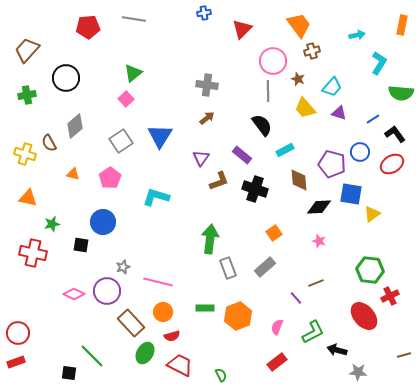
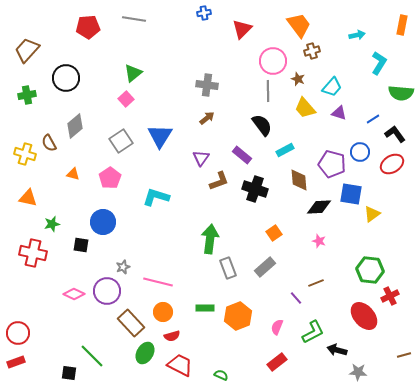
green semicircle at (221, 375): rotated 40 degrees counterclockwise
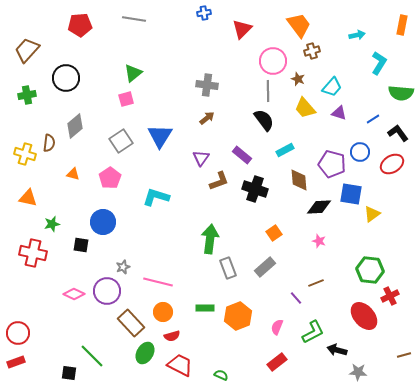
red pentagon at (88, 27): moved 8 px left, 2 px up
pink square at (126, 99): rotated 28 degrees clockwise
black semicircle at (262, 125): moved 2 px right, 5 px up
black L-shape at (395, 134): moved 3 px right, 1 px up
brown semicircle at (49, 143): rotated 144 degrees counterclockwise
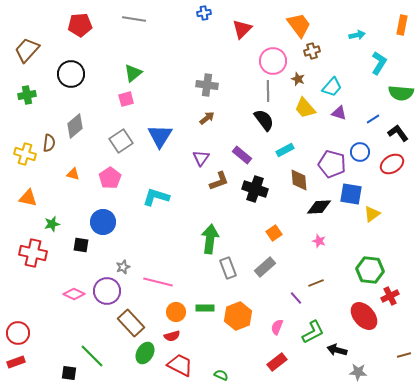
black circle at (66, 78): moved 5 px right, 4 px up
orange circle at (163, 312): moved 13 px right
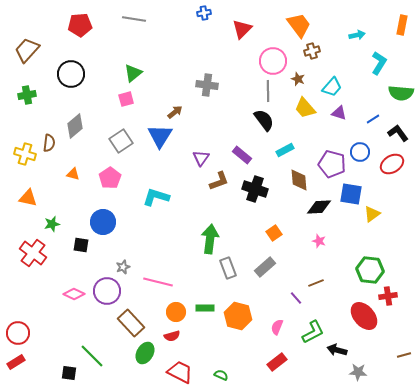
brown arrow at (207, 118): moved 32 px left, 6 px up
red cross at (33, 253): rotated 24 degrees clockwise
red cross at (390, 296): moved 2 px left; rotated 18 degrees clockwise
orange hexagon at (238, 316): rotated 24 degrees counterclockwise
red rectangle at (16, 362): rotated 12 degrees counterclockwise
red trapezoid at (180, 365): moved 7 px down
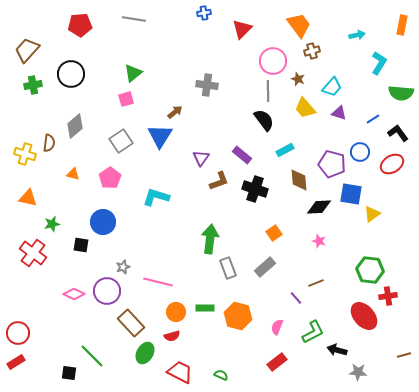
green cross at (27, 95): moved 6 px right, 10 px up
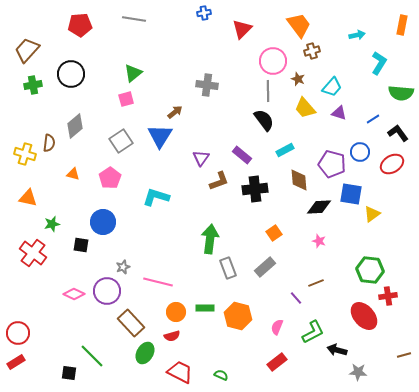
black cross at (255, 189): rotated 25 degrees counterclockwise
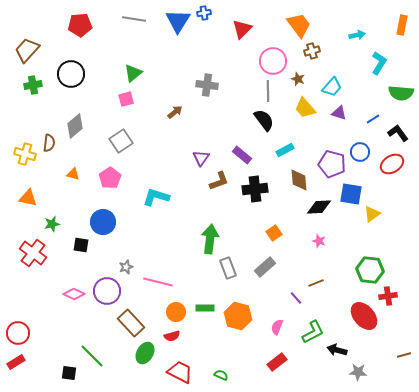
blue triangle at (160, 136): moved 18 px right, 115 px up
gray star at (123, 267): moved 3 px right
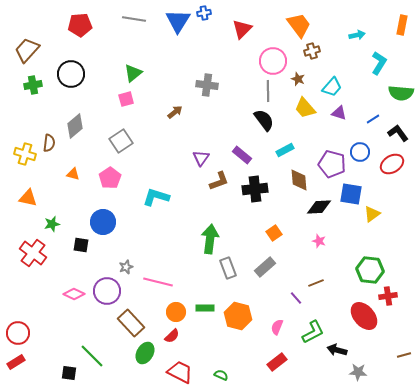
red semicircle at (172, 336): rotated 28 degrees counterclockwise
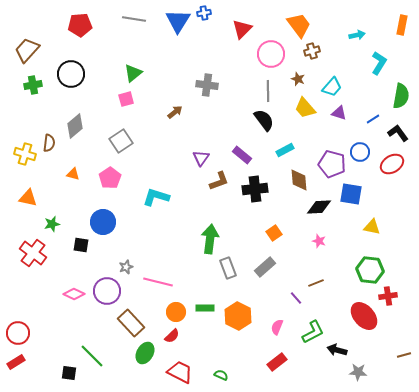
pink circle at (273, 61): moved 2 px left, 7 px up
green semicircle at (401, 93): moved 3 px down; rotated 85 degrees counterclockwise
yellow triangle at (372, 214): moved 13 px down; rotated 48 degrees clockwise
orange hexagon at (238, 316): rotated 12 degrees clockwise
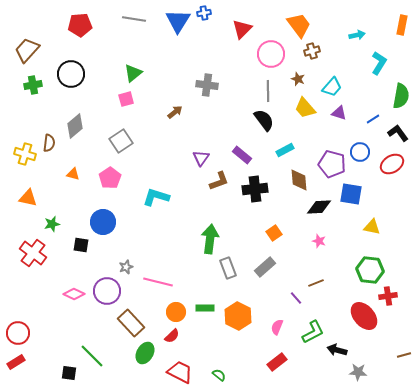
green semicircle at (221, 375): moved 2 px left; rotated 16 degrees clockwise
